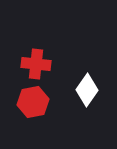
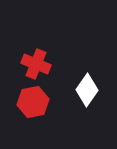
red cross: rotated 16 degrees clockwise
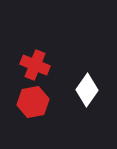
red cross: moved 1 px left, 1 px down
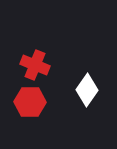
red hexagon: moved 3 px left; rotated 12 degrees clockwise
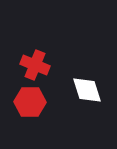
white diamond: rotated 52 degrees counterclockwise
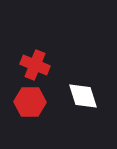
white diamond: moved 4 px left, 6 px down
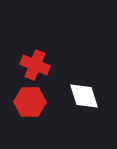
white diamond: moved 1 px right
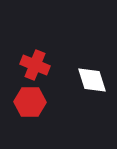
white diamond: moved 8 px right, 16 px up
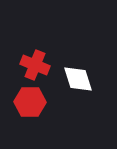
white diamond: moved 14 px left, 1 px up
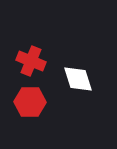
red cross: moved 4 px left, 4 px up
